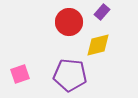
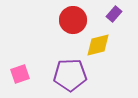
purple rectangle: moved 12 px right, 2 px down
red circle: moved 4 px right, 2 px up
purple pentagon: rotated 8 degrees counterclockwise
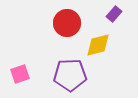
red circle: moved 6 px left, 3 px down
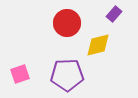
purple pentagon: moved 3 px left
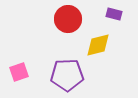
purple rectangle: rotated 63 degrees clockwise
red circle: moved 1 px right, 4 px up
pink square: moved 1 px left, 2 px up
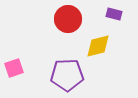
yellow diamond: moved 1 px down
pink square: moved 5 px left, 4 px up
